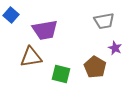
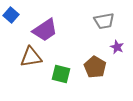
purple trapezoid: rotated 24 degrees counterclockwise
purple star: moved 2 px right, 1 px up
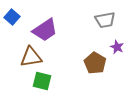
blue square: moved 1 px right, 2 px down
gray trapezoid: moved 1 px right, 1 px up
brown pentagon: moved 4 px up
green square: moved 19 px left, 7 px down
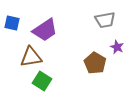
blue square: moved 6 px down; rotated 28 degrees counterclockwise
green square: rotated 18 degrees clockwise
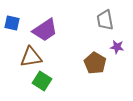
gray trapezoid: rotated 90 degrees clockwise
purple star: rotated 16 degrees counterclockwise
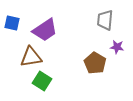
gray trapezoid: rotated 15 degrees clockwise
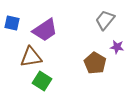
gray trapezoid: rotated 35 degrees clockwise
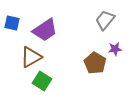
purple star: moved 2 px left, 2 px down; rotated 16 degrees counterclockwise
brown triangle: rotated 20 degrees counterclockwise
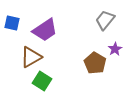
purple star: rotated 24 degrees counterclockwise
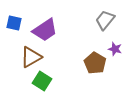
blue square: moved 2 px right
purple star: rotated 24 degrees counterclockwise
